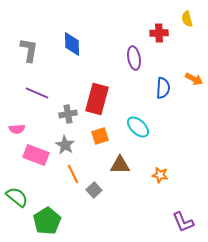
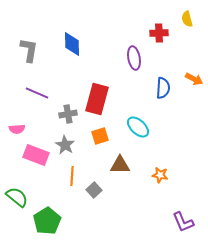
orange line: moved 1 px left, 2 px down; rotated 30 degrees clockwise
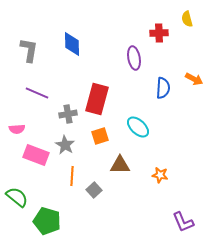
green pentagon: rotated 24 degrees counterclockwise
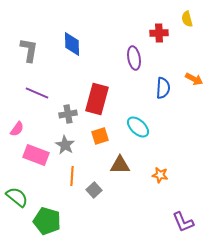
pink semicircle: rotated 49 degrees counterclockwise
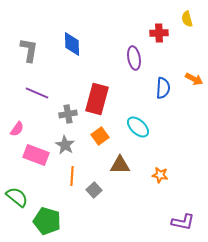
orange square: rotated 18 degrees counterclockwise
purple L-shape: rotated 55 degrees counterclockwise
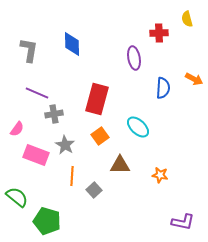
gray cross: moved 14 px left
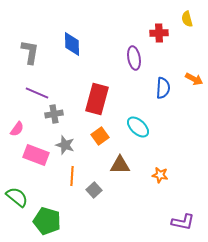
gray L-shape: moved 1 px right, 2 px down
gray star: rotated 12 degrees counterclockwise
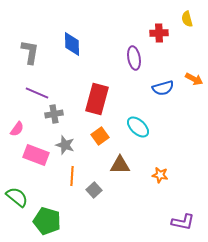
blue semicircle: rotated 70 degrees clockwise
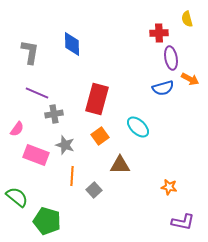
purple ellipse: moved 37 px right
orange arrow: moved 4 px left
orange star: moved 9 px right, 12 px down
